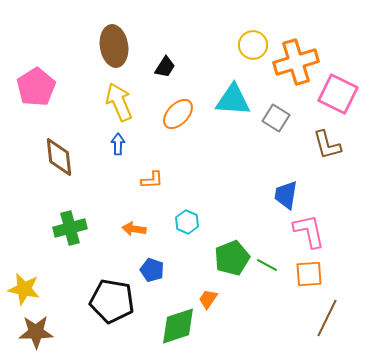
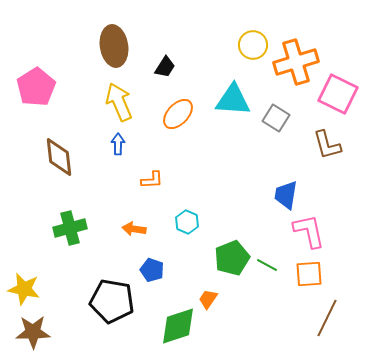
brown star: moved 3 px left
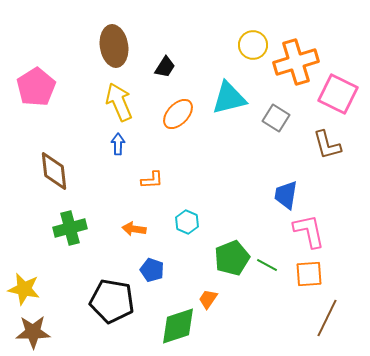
cyan triangle: moved 4 px left, 2 px up; rotated 18 degrees counterclockwise
brown diamond: moved 5 px left, 14 px down
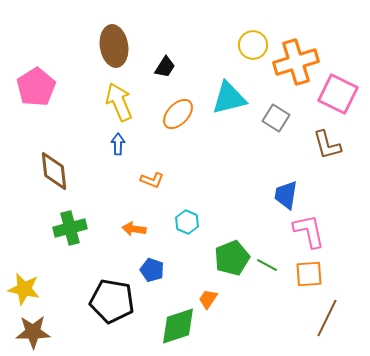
orange L-shape: rotated 25 degrees clockwise
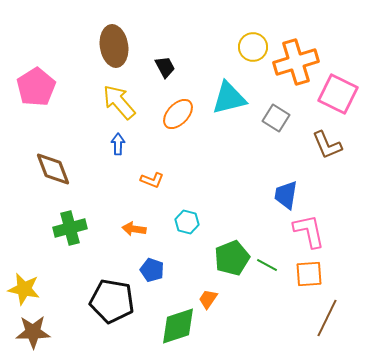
yellow circle: moved 2 px down
black trapezoid: rotated 60 degrees counterclockwise
yellow arrow: rotated 18 degrees counterclockwise
brown L-shape: rotated 8 degrees counterclockwise
brown diamond: moved 1 px left, 2 px up; rotated 15 degrees counterclockwise
cyan hexagon: rotated 10 degrees counterclockwise
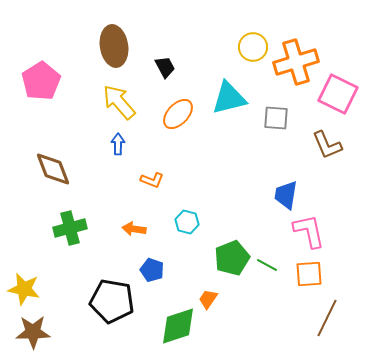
pink pentagon: moved 5 px right, 6 px up
gray square: rotated 28 degrees counterclockwise
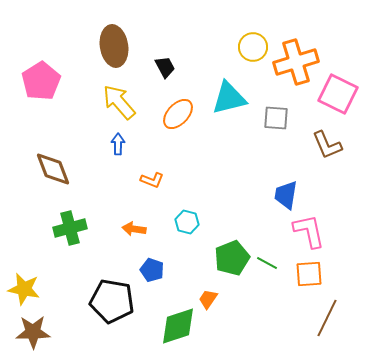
green line: moved 2 px up
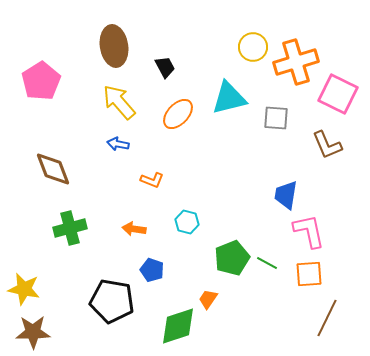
blue arrow: rotated 80 degrees counterclockwise
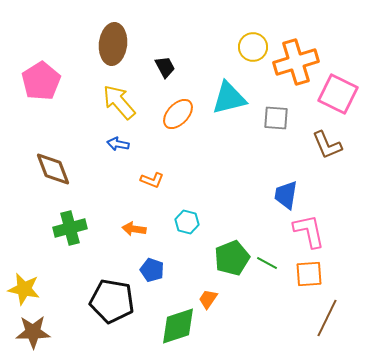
brown ellipse: moved 1 px left, 2 px up; rotated 15 degrees clockwise
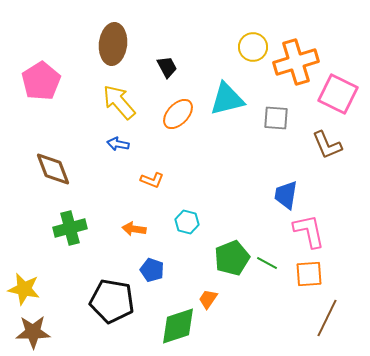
black trapezoid: moved 2 px right
cyan triangle: moved 2 px left, 1 px down
